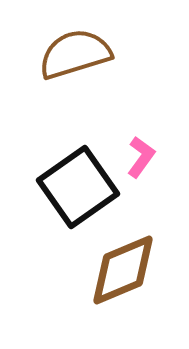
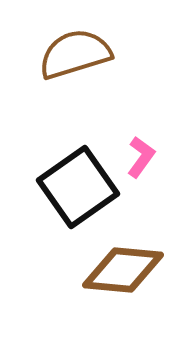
brown diamond: rotated 28 degrees clockwise
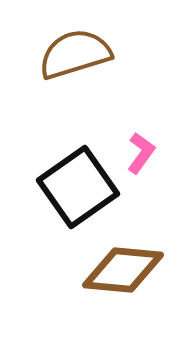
pink L-shape: moved 4 px up
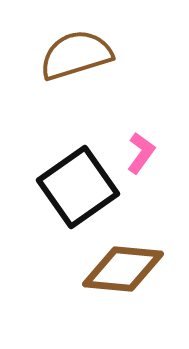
brown semicircle: moved 1 px right, 1 px down
brown diamond: moved 1 px up
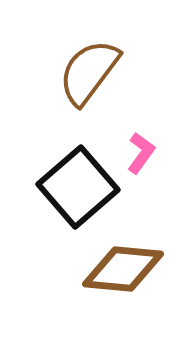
brown semicircle: moved 13 px right, 17 px down; rotated 36 degrees counterclockwise
black square: rotated 6 degrees counterclockwise
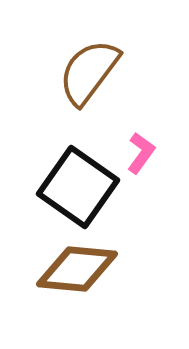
black square: rotated 14 degrees counterclockwise
brown diamond: moved 46 px left
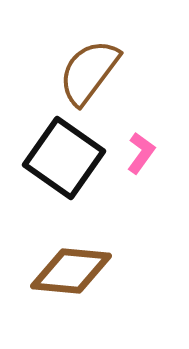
black square: moved 14 px left, 29 px up
brown diamond: moved 6 px left, 2 px down
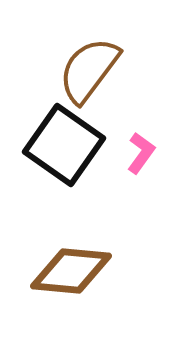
brown semicircle: moved 2 px up
black square: moved 13 px up
